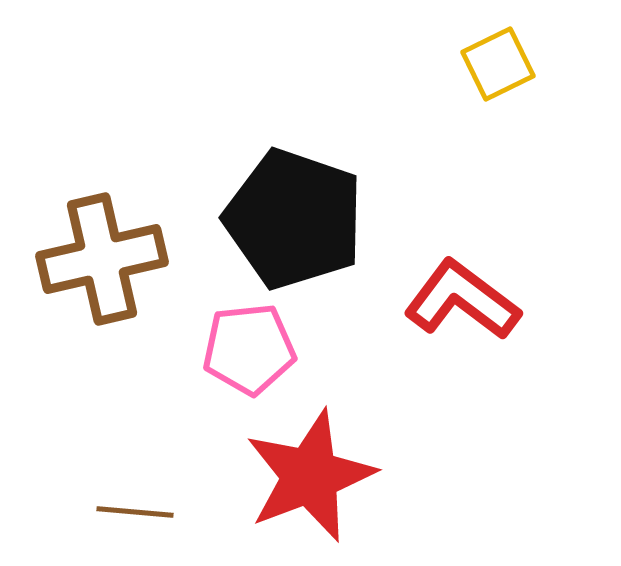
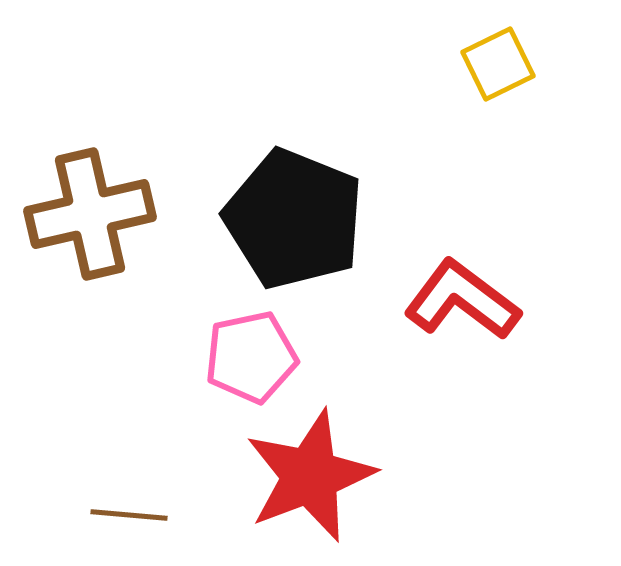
black pentagon: rotated 3 degrees clockwise
brown cross: moved 12 px left, 45 px up
pink pentagon: moved 2 px right, 8 px down; rotated 6 degrees counterclockwise
brown line: moved 6 px left, 3 px down
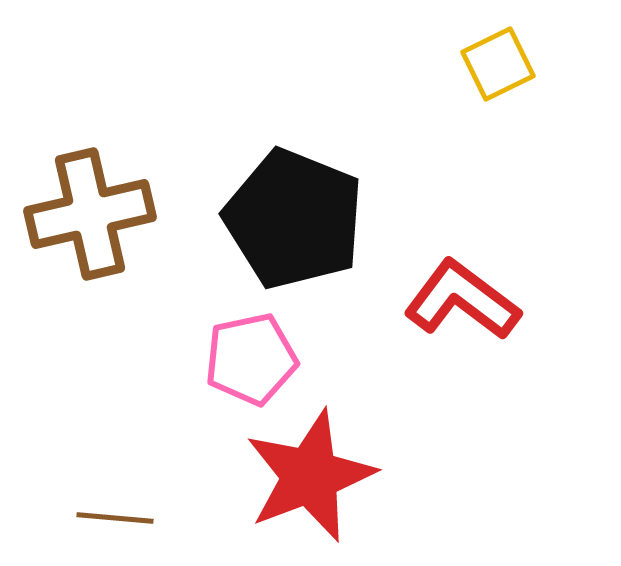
pink pentagon: moved 2 px down
brown line: moved 14 px left, 3 px down
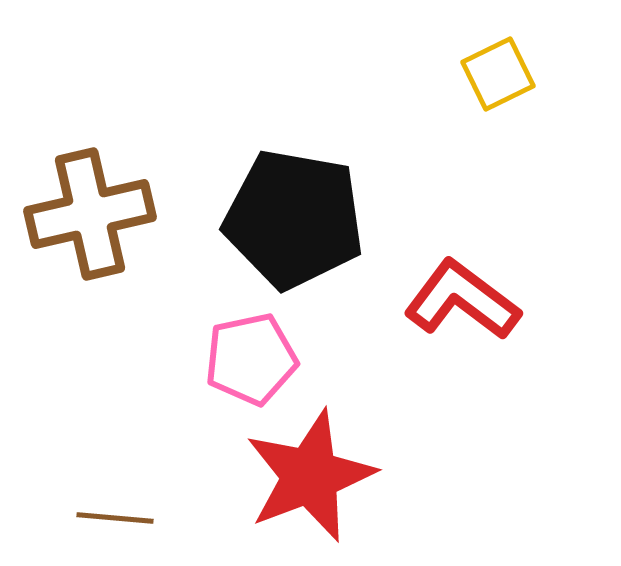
yellow square: moved 10 px down
black pentagon: rotated 12 degrees counterclockwise
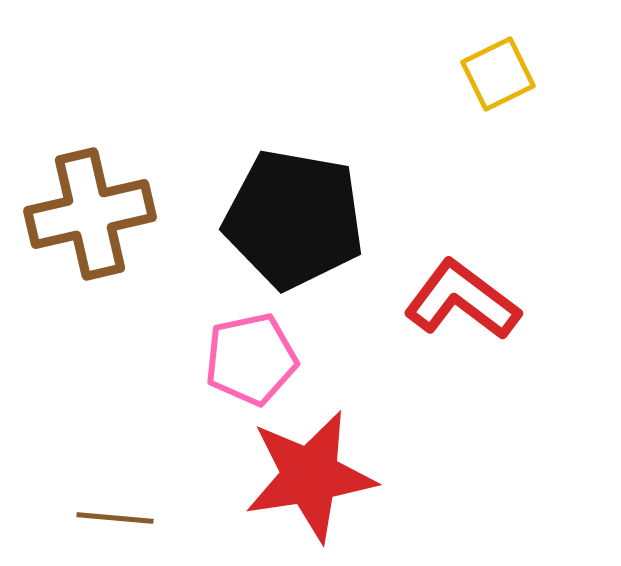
red star: rotated 12 degrees clockwise
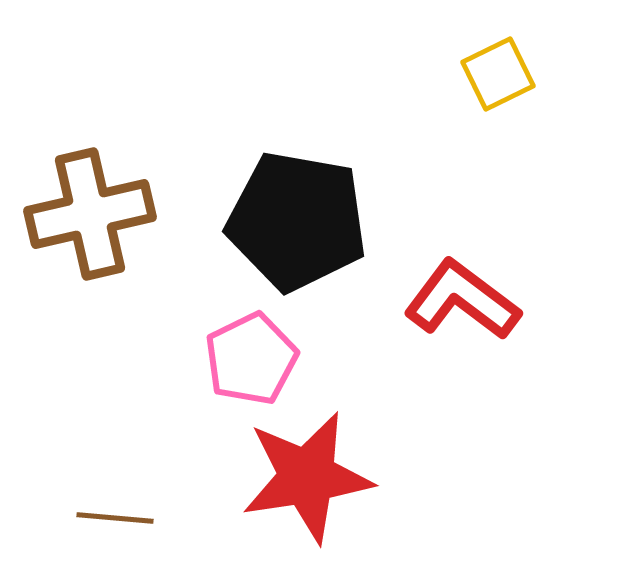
black pentagon: moved 3 px right, 2 px down
pink pentagon: rotated 14 degrees counterclockwise
red star: moved 3 px left, 1 px down
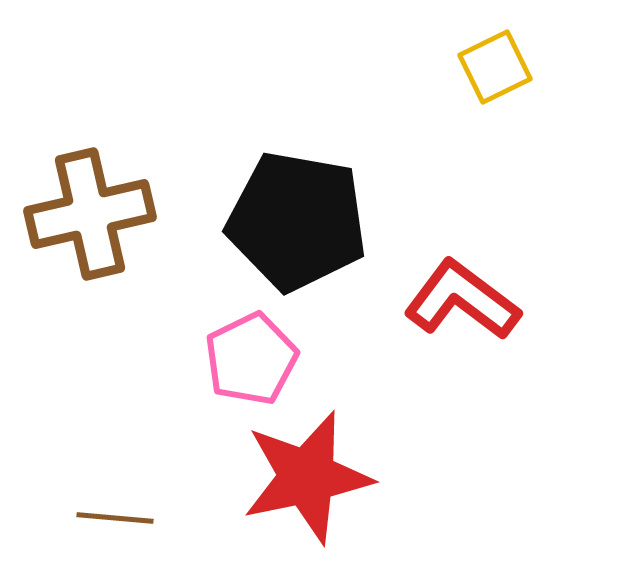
yellow square: moved 3 px left, 7 px up
red star: rotated 3 degrees counterclockwise
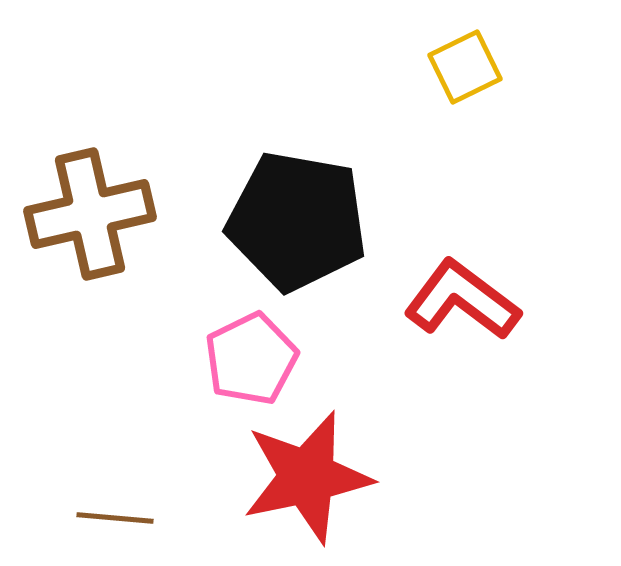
yellow square: moved 30 px left
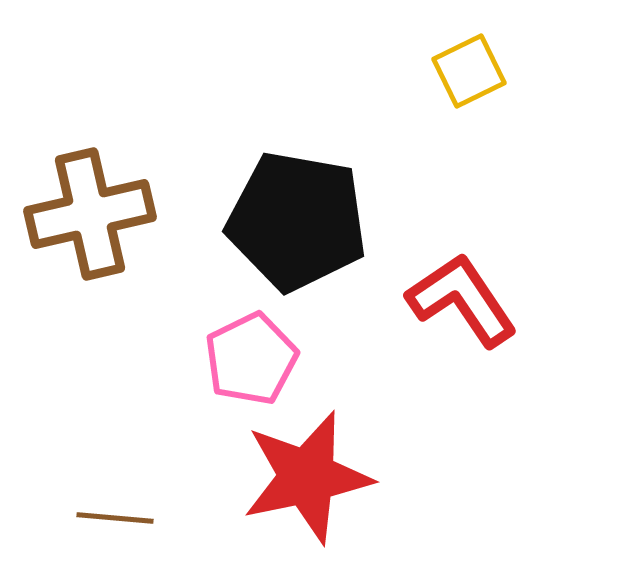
yellow square: moved 4 px right, 4 px down
red L-shape: rotated 19 degrees clockwise
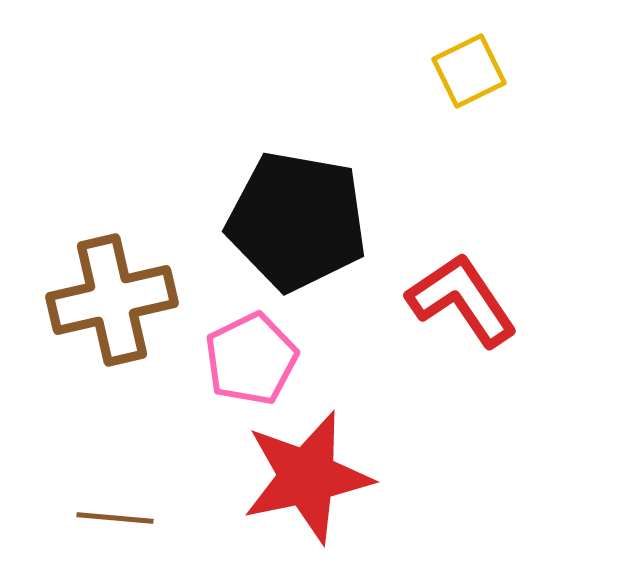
brown cross: moved 22 px right, 86 px down
